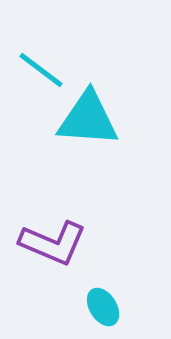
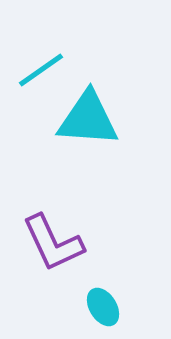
cyan line: rotated 72 degrees counterclockwise
purple L-shape: rotated 42 degrees clockwise
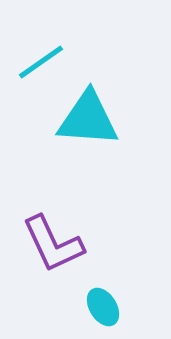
cyan line: moved 8 px up
purple L-shape: moved 1 px down
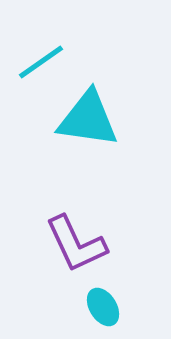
cyan triangle: rotated 4 degrees clockwise
purple L-shape: moved 23 px right
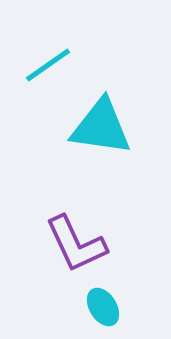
cyan line: moved 7 px right, 3 px down
cyan triangle: moved 13 px right, 8 px down
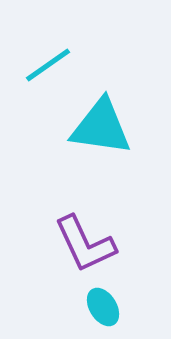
purple L-shape: moved 9 px right
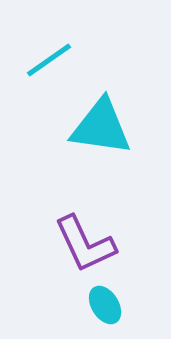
cyan line: moved 1 px right, 5 px up
cyan ellipse: moved 2 px right, 2 px up
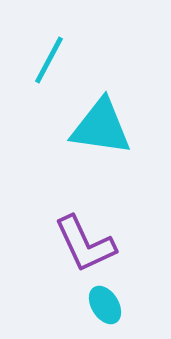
cyan line: rotated 27 degrees counterclockwise
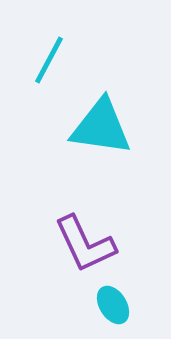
cyan ellipse: moved 8 px right
